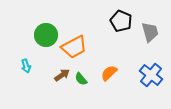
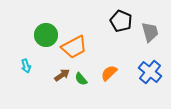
blue cross: moved 1 px left, 3 px up
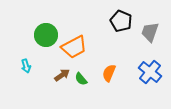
gray trapezoid: rotated 145 degrees counterclockwise
orange semicircle: rotated 24 degrees counterclockwise
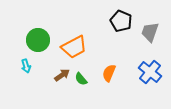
green circle: moved 8 px left, 5 px down
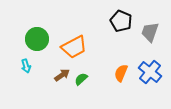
green circle: moved 1 px left, 1 px up
orange semicircle: moved 12 px right
green semicircle: rotated 88 degrees clockwise
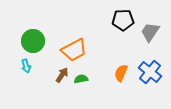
black pentagon: moved 2 px right, 1 px up; rotated 25 degrees counterclockwise
gray trapezoid: rotated 15 degrees clockwise
green circle: moved 4 px left, 2 px down
orange trapezoid: moved 3 px down
brown arrow: rotated 21 degrees counterclockwise
green semicircle: rotated 32 degrees clockwise
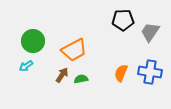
cyan arrow: rotated 72 degrees clockwise
blue cross: rotated 30 degrees counterclockwise
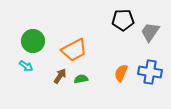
cyan arrow: rotated 112 degrees counterclockwise
brown arrow: moved 2 px left, 1 px down
